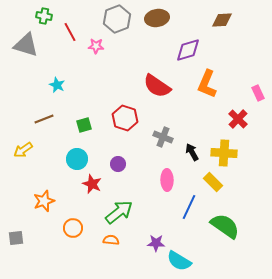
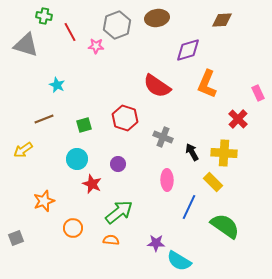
gray hexagon: moved 6 px down
gray square: rotated 14 degrees counterclockwise
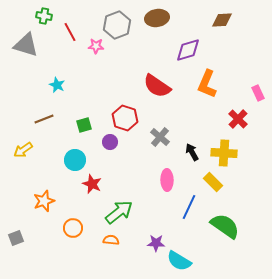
gray cross: moved 3 px left; rotated 18 degrees clockwise
cyan circle: moved 2 px left, 1 px down
purple circle: moved 8 px left, 22 px up
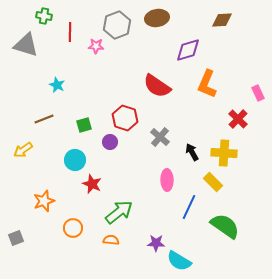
red line: rotated 30 degrees clockwise
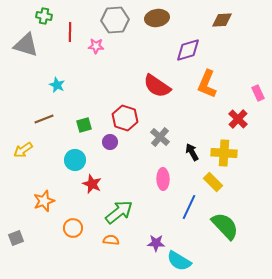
gray hexagon: moved 2 px left, 5 px up; rotated 16 degrees clockwise
pink ellipse: moved 4 px left, 1 px up
green semicircle: rotated 12 degrees clockwise
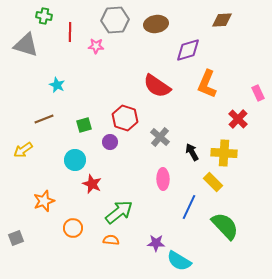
brown ellipse: moved 1 px left, 6 px down
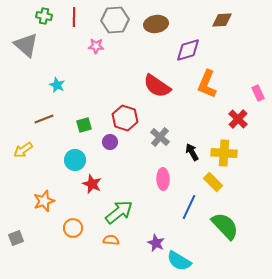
red line: moved 4 px right, 15 px up
gray triangle: rotated 24 degrees clockwise
purple star: rotated 24 degrees clockwise
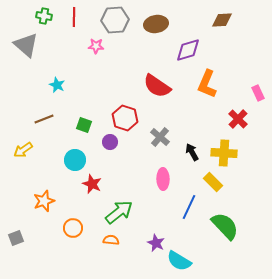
green square: rotated 35 degrees clockwise
